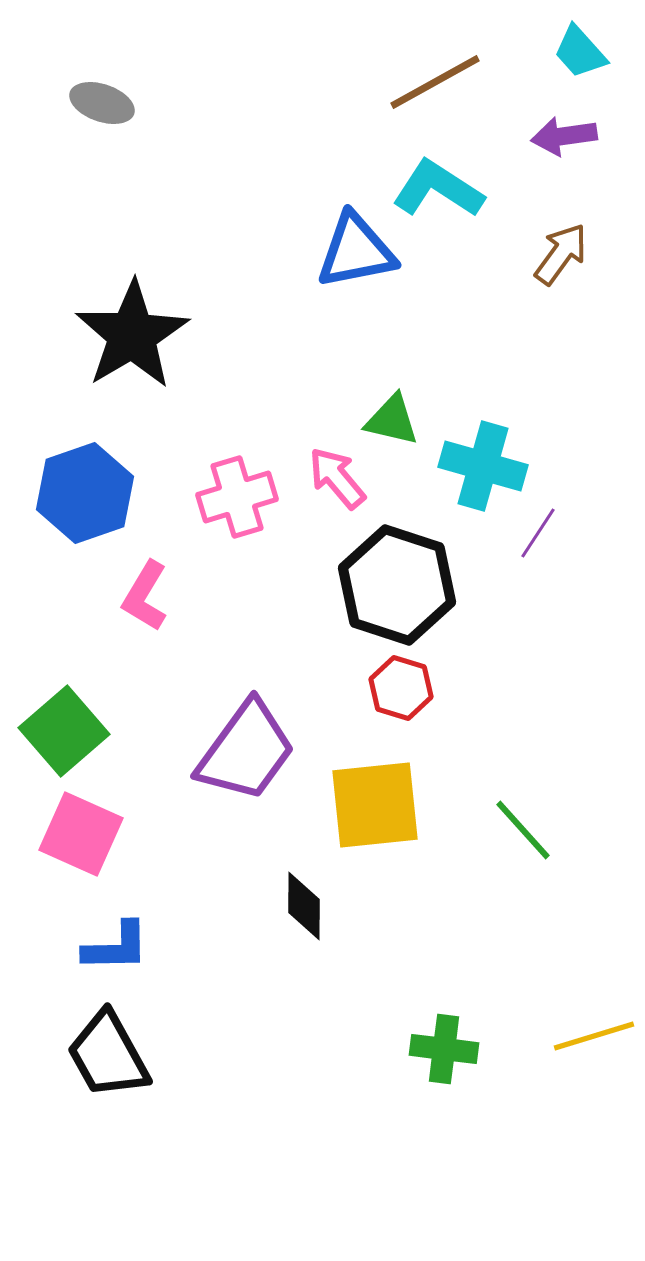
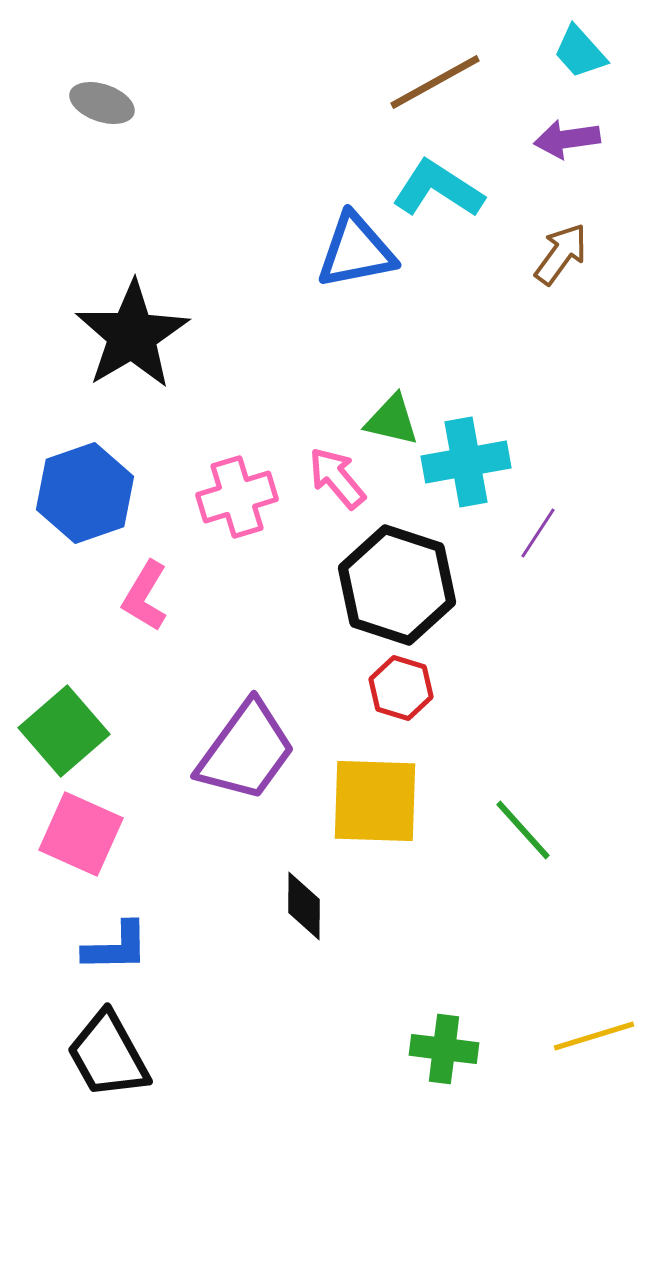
purple arrow: moved 3 px right, 3 px down
cyan cross: moved 17 px left, 4 px up; rotated 26 degrees counterclockwise
yellow square: moved 4 px up; rotated 8 degrees clockwise
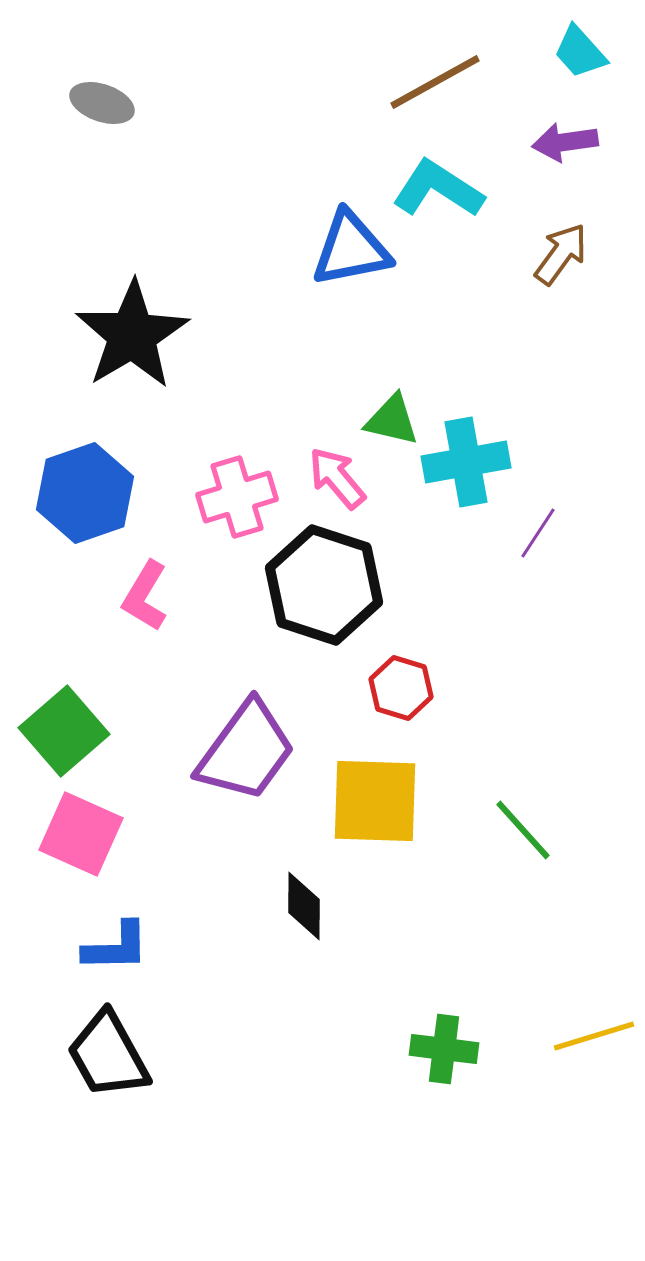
purple arrow: moved 2 px left, 3 px down
blue triangle: moved 5 px left, 2 px up
black hexagon: moved 73 px left
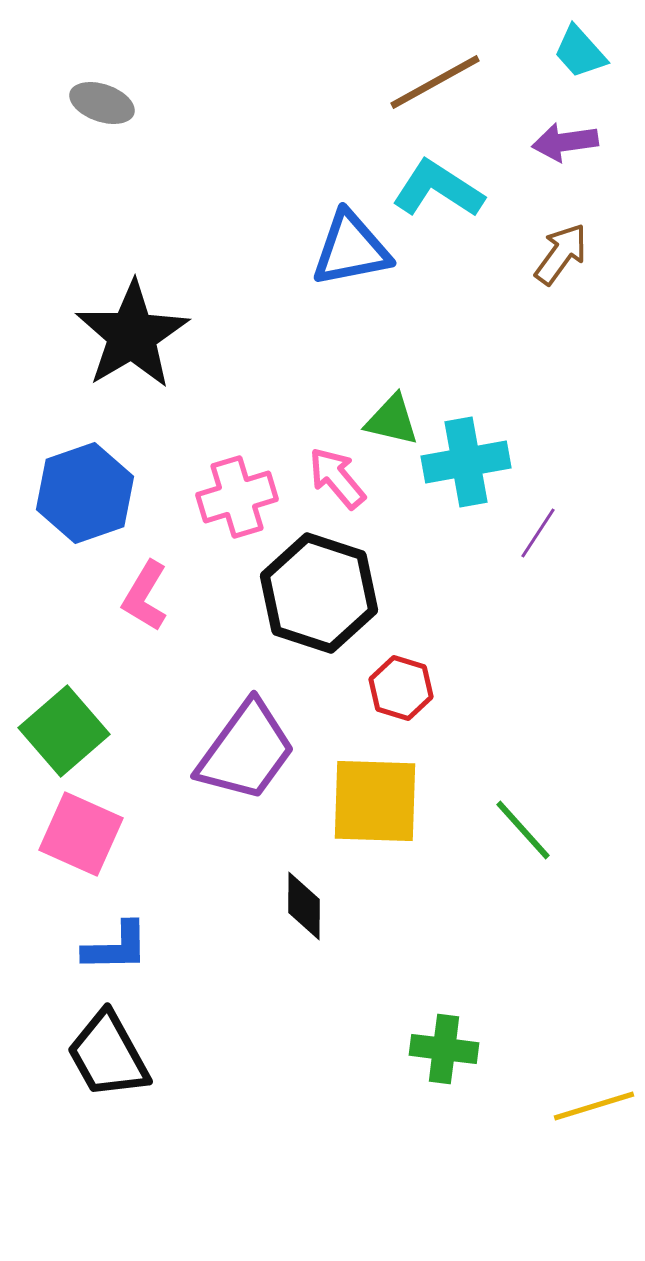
black hexagon: moved 5 px left, 8 px down
yellow line: moved 70 px down
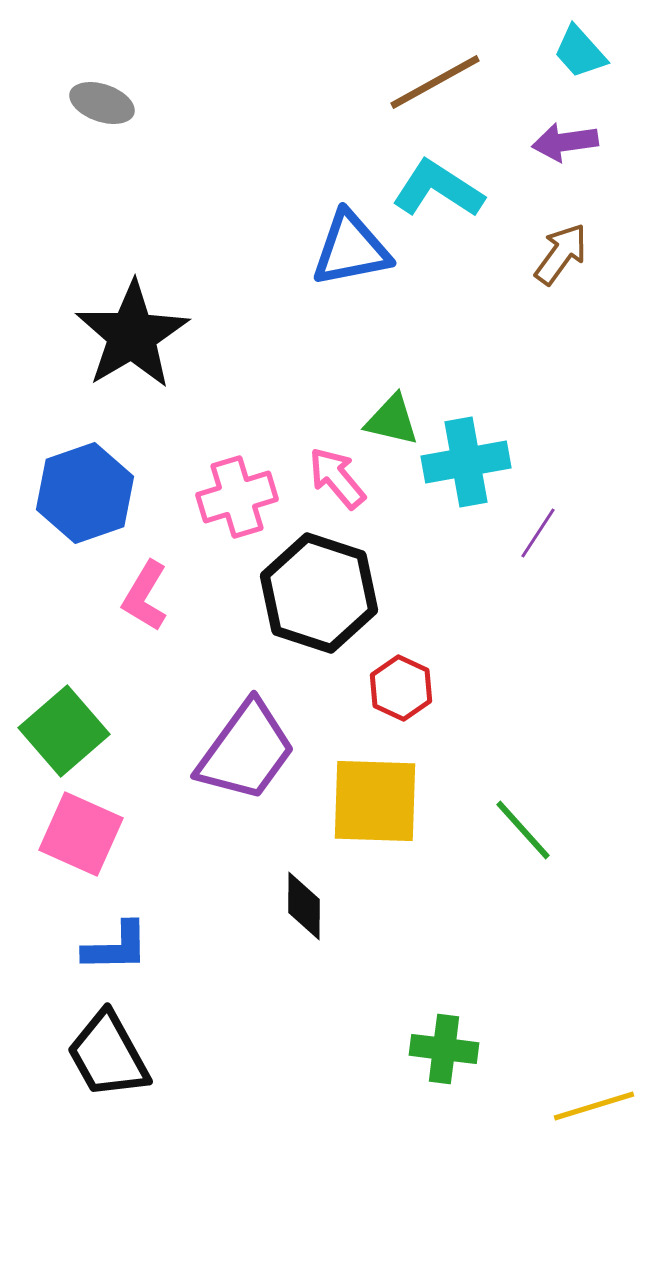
red hexagon: rotated 8 degrees clockwise
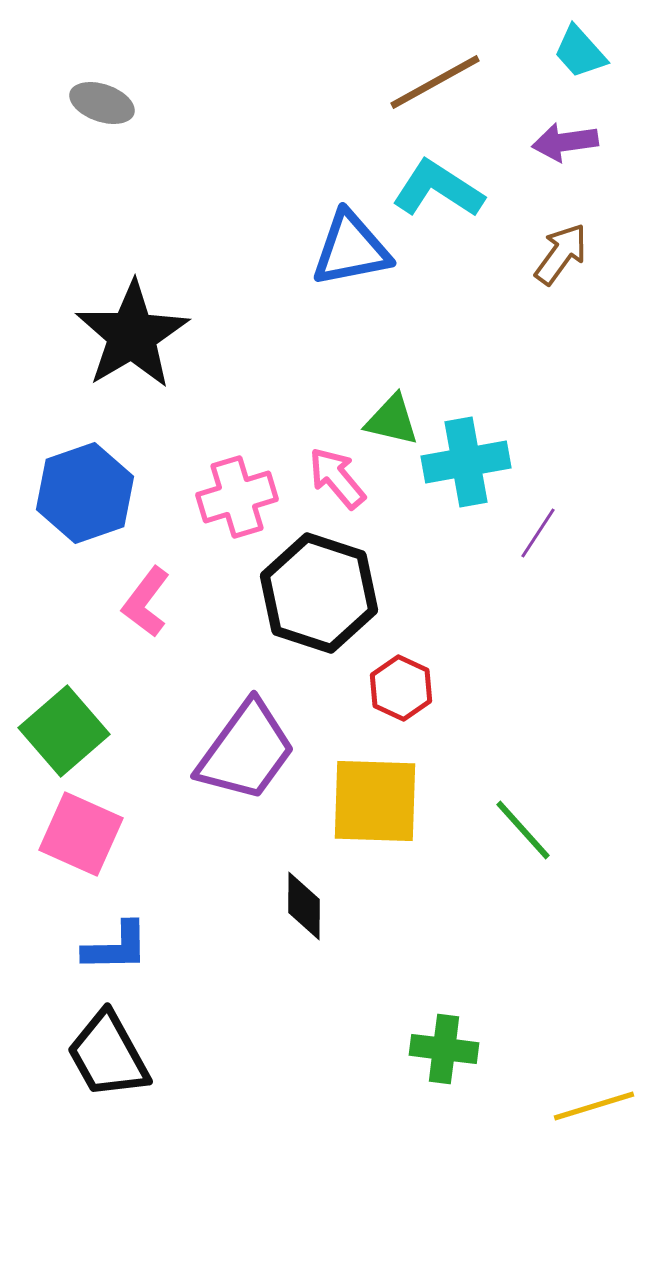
pink L-shape: moved 1 px right, 6 px down; rotated 6 degrees clockwise
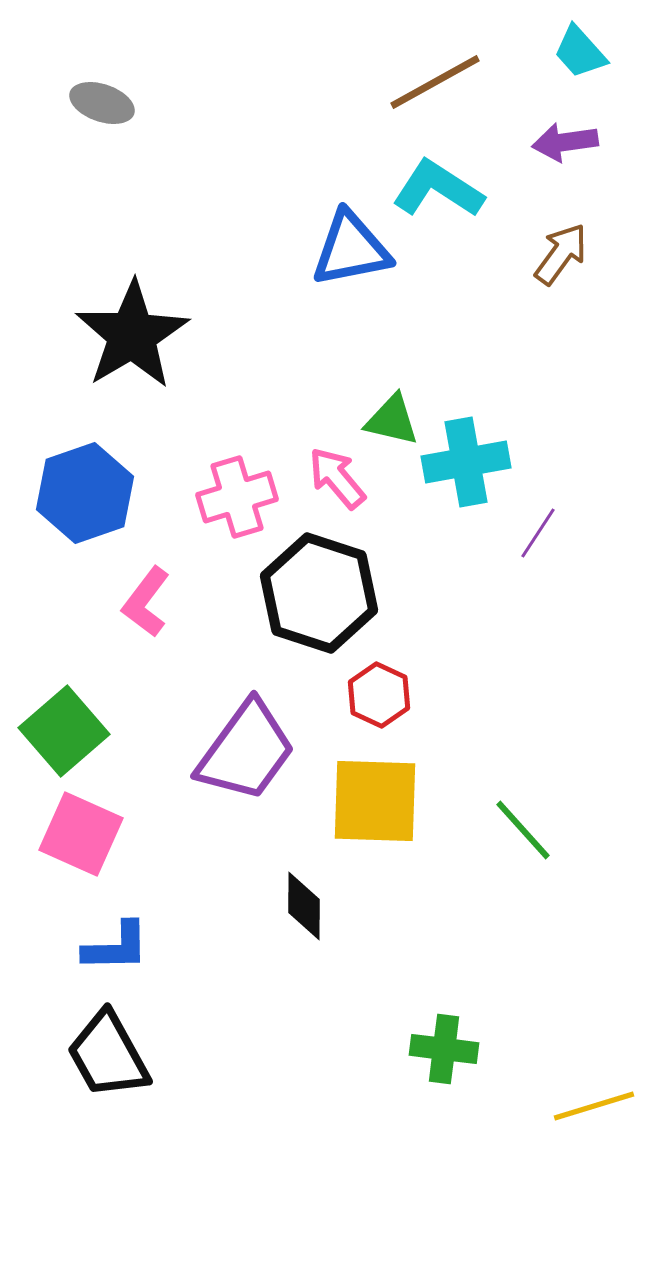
red hexagon: moved 22 px left, 7 px down
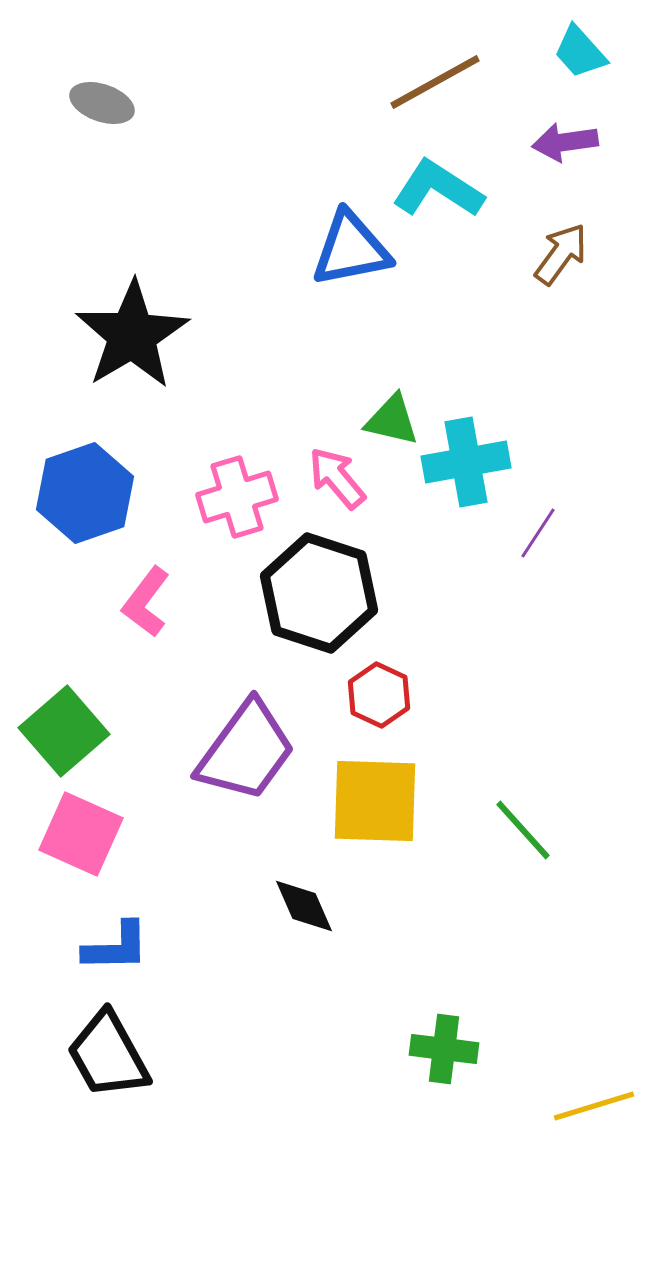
black diamond: rotated 24 degrees counterclockwise
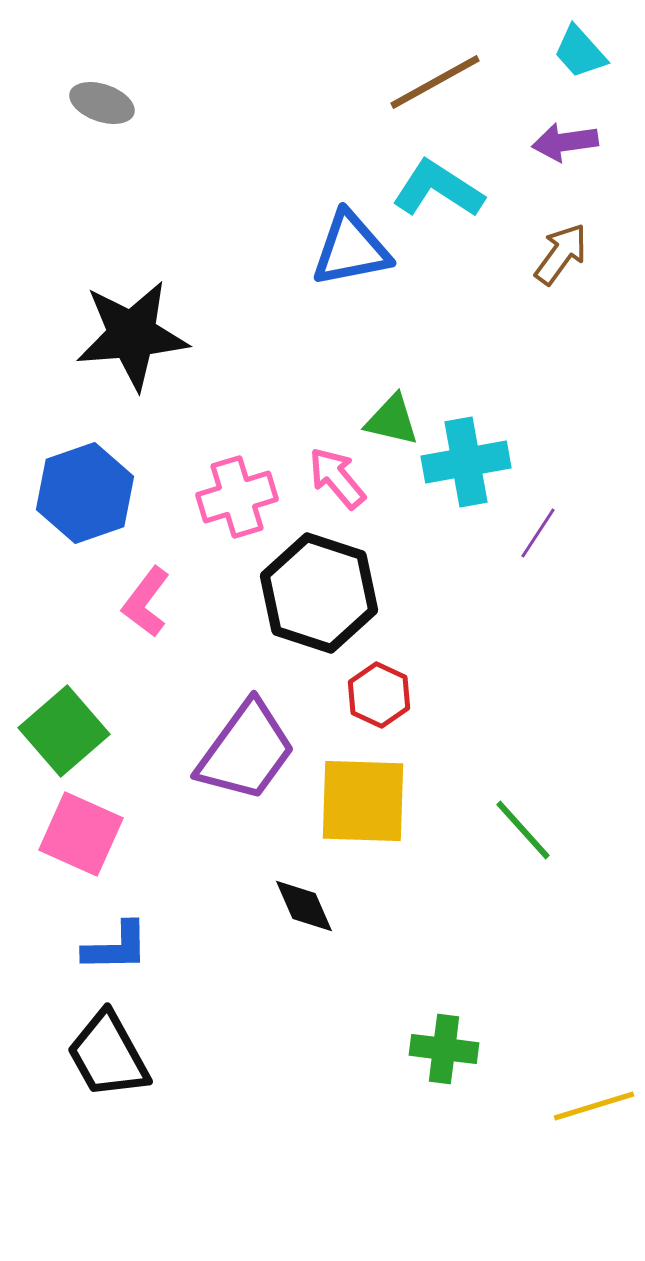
black star: rotated 26 degrees clockwise
yellow square: moved 12 px left
